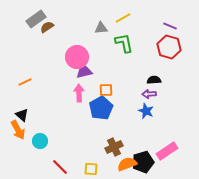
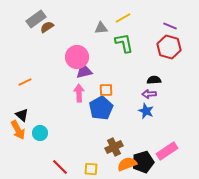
cyan circle: moved 8 px up
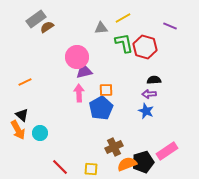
red hexagon: moved 24 px left
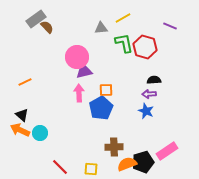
brown semicircle: rotated 80 degrees clockwise
orange arrow: moved 2 px right; rotated 144 degrees clockwise
brown cross: rotated 24 degrees clockwise
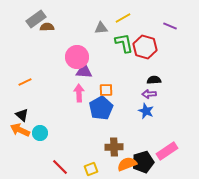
brown semicircle: rotated 48 degrees counterclockwise
purple triangle: rotated 18 degrees clockwise
yellow square: rotated 24 degrees counterclockwise
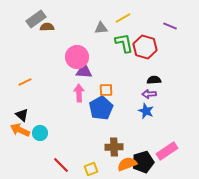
red line: moved 1 px right, 2 px up
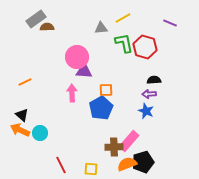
purple line: moved 3 px up
pink arrow: moved 7 px left
pink rectangle: moved 38 px left, 10 px up; rotated 15 degrees counterclockwise
red line: rotated 18 degrees clockwise
yellow square: rotated 24 degrees clockwise
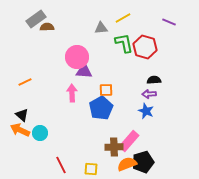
purple line: moved 1 px left, 1 px up
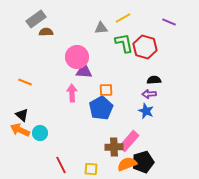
brown semicircle: moved 1 px left, 5 px down
orange line: rotated 48 degrees clockwise
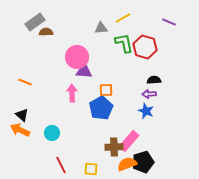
gray rectangle: moved 1 px left, 3 px down
cyan circle: moved 12 px right
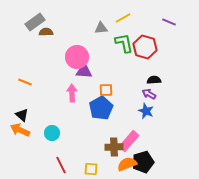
purple arrow: rotated 32 degrees clockwise
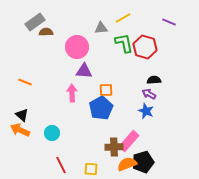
pink circle: moved 10 px up
